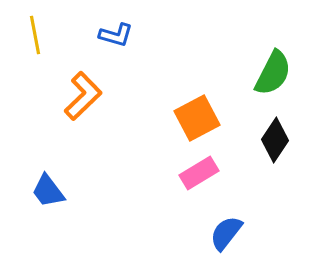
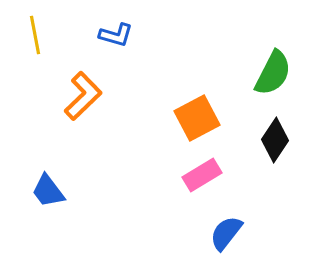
pink rectangle: moved 3 px right, 2 px down
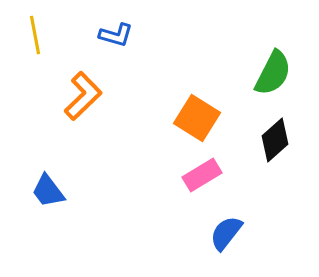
orange square: rotated 30 degrees counterclockwise
black diamond: rotated 15 degrees clockwise
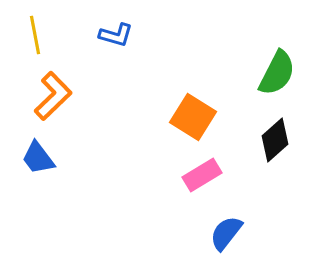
green semicircle: moved 4 px right
orange L-shape: moved 30 px left
orange square: moved 4 px left, 1 px up
blue trapezoid: moved 10 px left, 33 px up
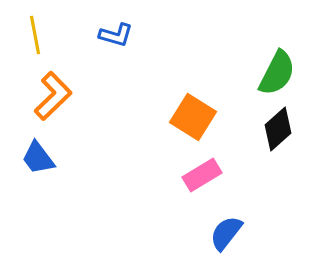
black diamond: moved 3 px right, 11 px up
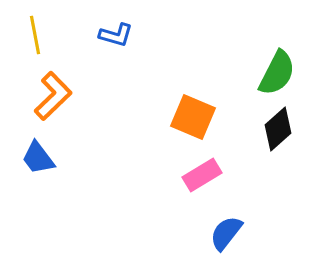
orange square: rotated 9 degrees counterclockwise
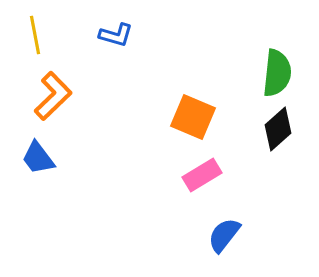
green semicircle: rotated 21 degrees counterclockwise
blue semicircle: moved 2 px left, 2 px down
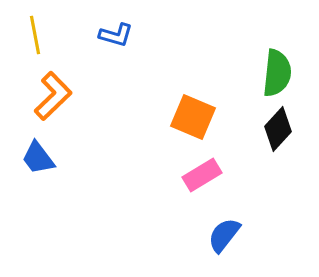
black diamond: rotated 6 degrees counterclockwise
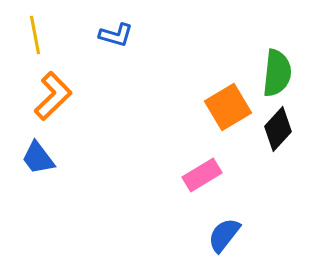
orange square: moved 35 px right, 10 px up; rotated 36 degrees clockwise
